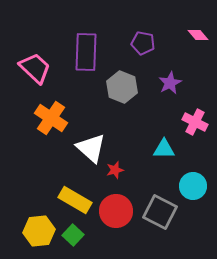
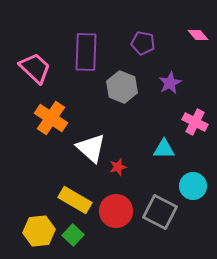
red star: moved 3 px right, 3 px up
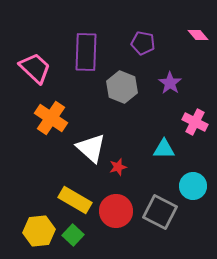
purple star: rotated 10 degrees counterclockwise
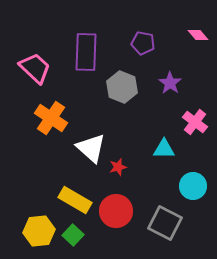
pink cross: rotated 10 degrees clockwise
gray square: moved 5 px right, 11 px down
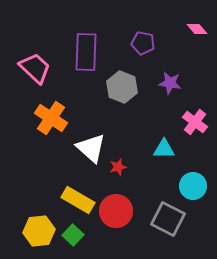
pink diamond: moved 1 px left, 6 px up
purple star: rotated 25 degrees counterclockwise
yellow rectangle: moved 3 px right
gray square: moved 3 px right, 4 px up
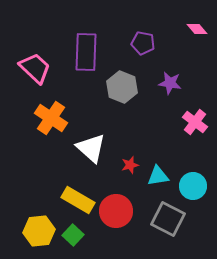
cyan triangle: moved 6 px left, 27 px down; rotated 10 degrees counterclockwise
red star: moved 12 px right, 2 px up
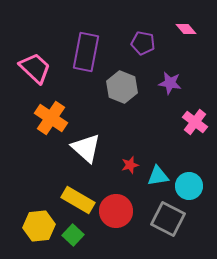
pink diamond: moved 11 px left
purple rectangle: rotated 9 degrees clockwise
white triangle: moved 5 px left
cyan circle: moved 4 px left
yellow hexagon: moved 5 px up
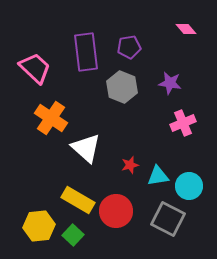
purple pentagon: moved 14 px left, 4 px down; rotated 20 degrees counterclockwise
purple rectangle: rotated 18 degrees counterclockwise
pink cross: moved 12 px left, 1 px down; rotated 30 degrees clockwise
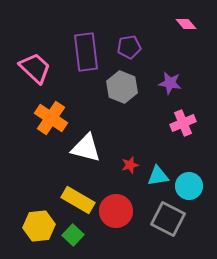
pink diamond: moved 5 px up
white triangle: rotated 28 degrees counterclockwise
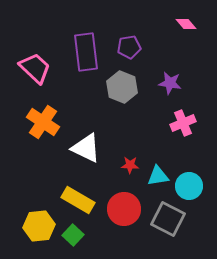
orange cross: moved 8 px left, 4 px down
white triangle: rotated 12 degrees clockwise
red star: rotated 18 degrees clockwise
red circle: moved 8 px right, 2 px up
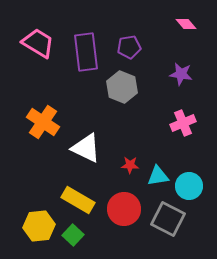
pink trapezoid: moved 3 px right, 25 px up; rotated 12 degrees counterclockwise
purple star: moved 11 px right, 9 px up
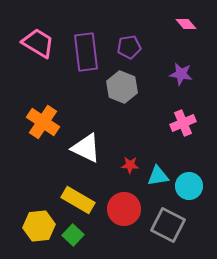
gray square: moved 6 px down
